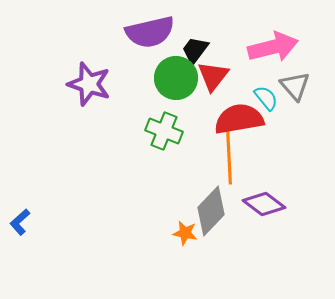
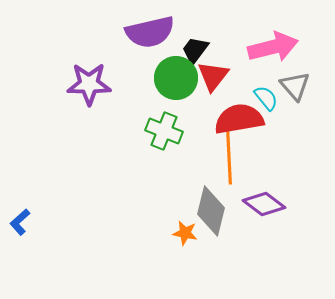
purple star: rotated 18 degrees counterclockwise
gray diamond: rotated 30 degrees counterclockwise
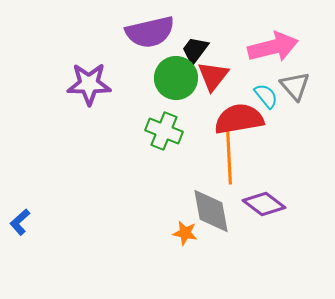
cyan semicircle: moved 2 px up
gray diamond: rotated 24 degrees counterclockwise
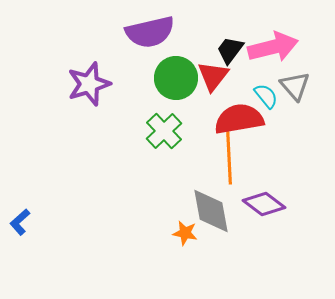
black trapezoid: moved 35 px right
purple star: rotated 18 degrees counterclockwise
green cross: rotated 24 degrees clockwise
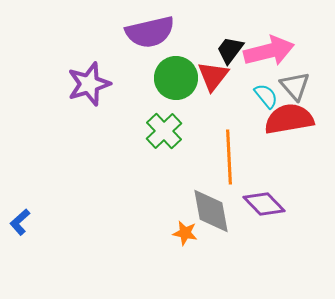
pink arrow: moved 4 px left, 4 px down
red semicircle: moved 50 px right
purple diamond: rotated 9 degrees clockwise
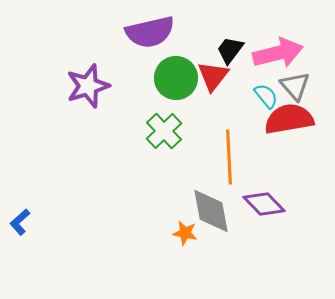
pink arrow: moved 9 px right, 2 px down
purple star: moved 1 px left, 2 px down
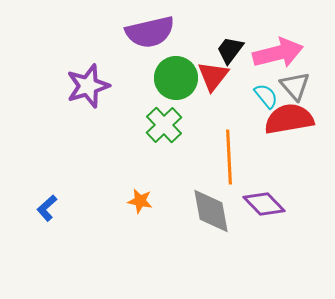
green cross: moved 6 px up
blue L-shape: moved 27 px right, 14 px up
orange star: moved 45 px left, 32 px up
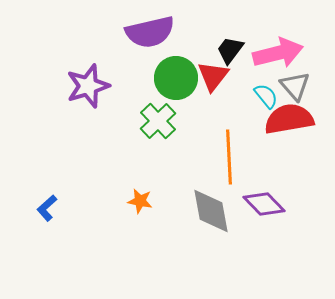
green cross: moved 6 px left, 4 px up
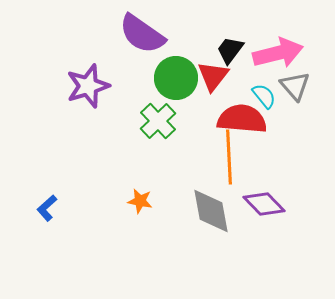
purple semicircle: moved 8 px left, 2 px down; rotated 48 degrees clockwise
cyan semicircle: moved 2 px left
red semicircle: moved 47 px left; rotated 15 degrees clockwise
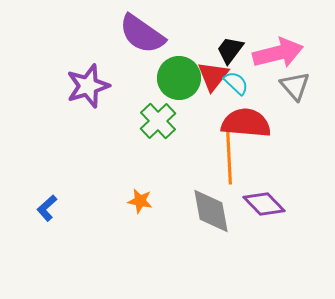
green circle: moved 3 px right
cyan semicircle: moved 28 px left, 13 px up; rotated 8 degrees counterclockwise
red semicircle: moved 4 px right, 4 px down
